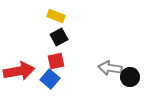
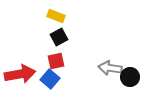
red arrow: moved 1 px right, 3 px down
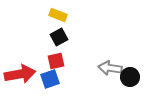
yellow rectangle: moved 2 px right, 1 px up
blue square: rotated 30 degrees clockwise
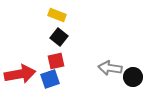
yellow rectangle: moved 1 px left
black square: rotated 24 degrees counterclockwise
black circle: moved 3 px right
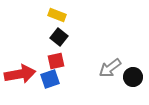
gray arrow: rotated 45 degrees counterclockwise
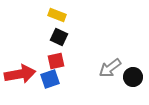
black square: rotated 12 degrees counterclockwise
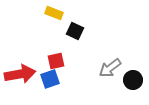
yellow rectangle: moved 3 px left, 2 px up
black square: moved 16 px right, 6 px up
black circle: moved 3 px down
